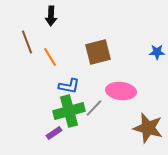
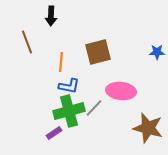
orange line: moved 11 px right, 5 px down; rotated 36 degrees clockwise
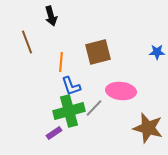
black arrow: rotated 18 degrees counterclockwise
blue L-shape: moved 2 px right; rotated 60 degrees clockwise
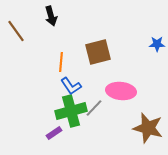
brown line: moved 11 px left, 11 px up; rotated 15 degrees counterclockwise
blue star: moved 8 px up
blue L-shape: rotated 15 degrees counterclockwise
green cross: moved 2 px right
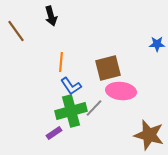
brown square: moved 10 px right, 16 px down
brown star: moved 1 px right, 7 px down
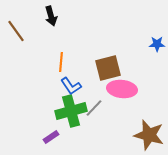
pink ellipse: moved 1 px right, 2 px up
purple rectangle: moved 3 px left, 4 px down
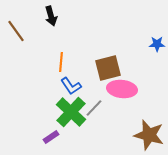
green cross: moved 1 px down; rotated 32 degrees counterclockwise
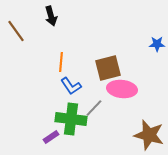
green cross: moved 7 px down; rotated 36 degrees counterclockwise
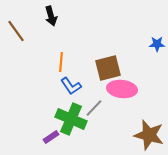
green cross: rotated 16 degrees clockwise
